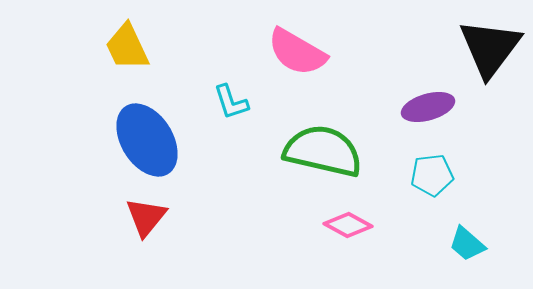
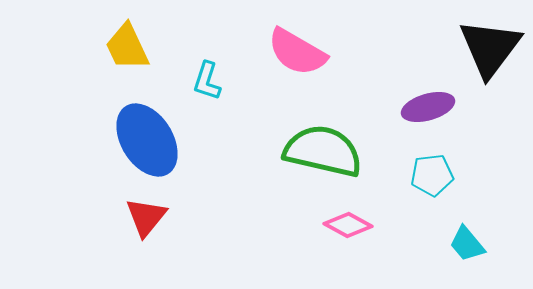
cyan L-shape: moved 24 px left, 21 px up; rotated 36 degrees clockwise
cyan trapezoid: rotated 9 degrees clockwise
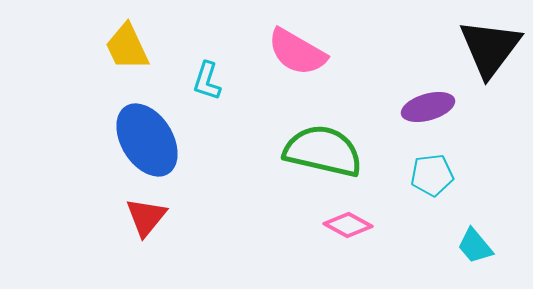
cyan trapezoid: moved 8 px right, 2 px down
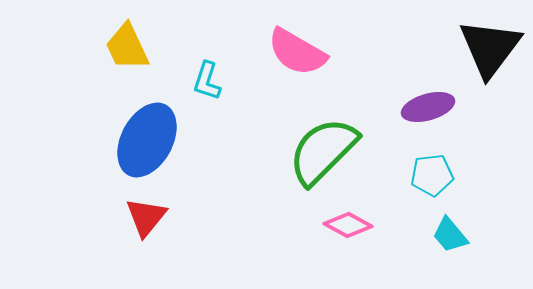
blue ellipse: rotated 60 degrees clockwise
green semicircle: rotated 58 degrees counterclockwise
cyan trapezoid: moved 25 px left, 11 px up
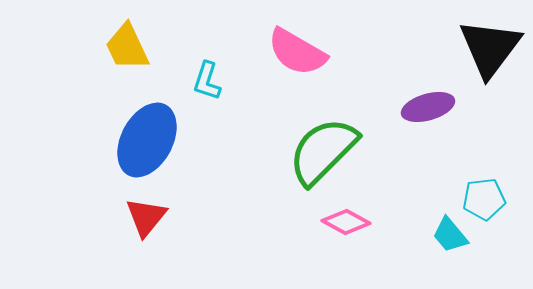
cyan pentagon: moved 52 px right, 24 px down
pink diamond: moved 2 px left, 3 px up
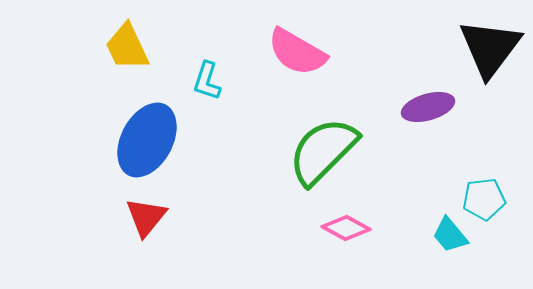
pink diamond: moved 6 px down
